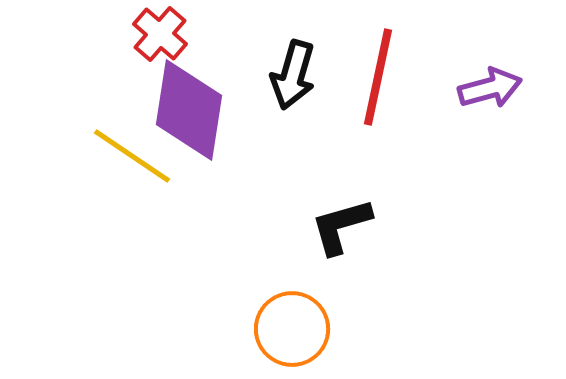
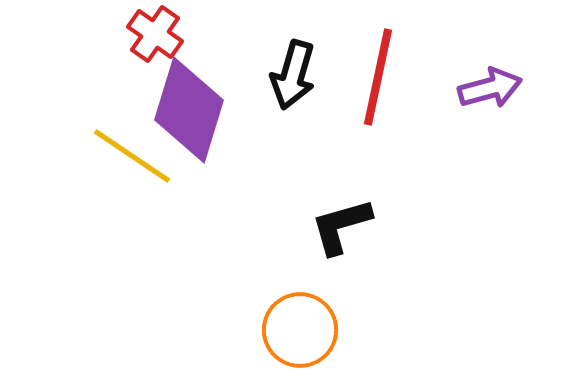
red cross: moved 5 px left; rotated 6 degrees counterclockwise
purple diamond: rotated 8 degrees clockwise
orange circle: moved 8 px right, 1 px down
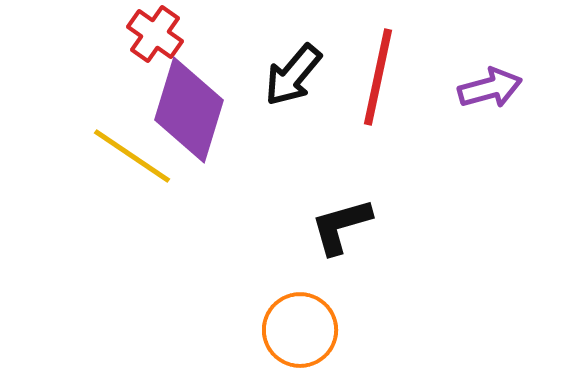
black arrow: rotated 24 degrees clockwise
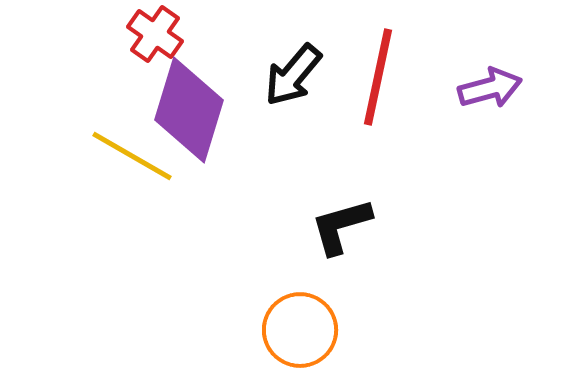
yellow line: rotated 4 degrees counterclockwise
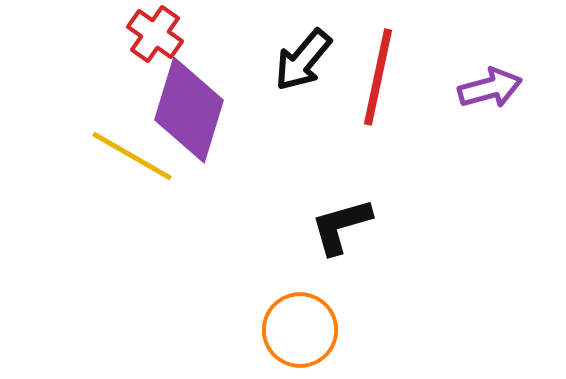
black arrow: moved 10 px right, 15 px up
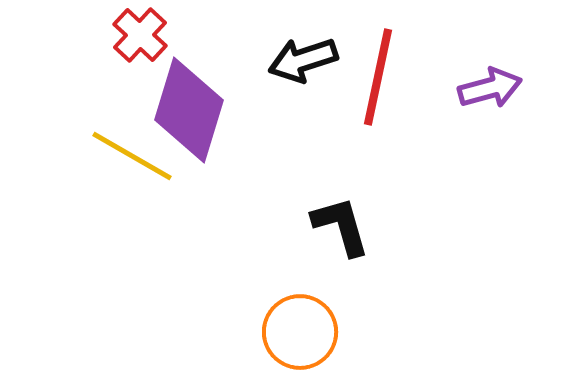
red cross: moved 15 px left, 1 px down; rotated 8 degrees clockwise
black arrow: rotated 32 degrees clockwise
black L-shape: rotated 90 degrees clockwise
orange circle: moved 2 px down
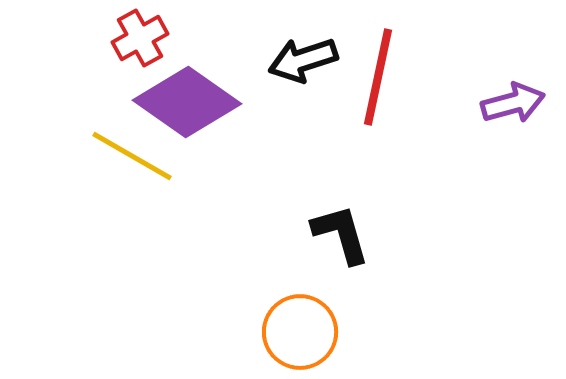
red cross: moved 3 px down; rotated 18 degrees clockwise
purple arrow: moved 23 px right, 15 px down
purple diamond: moved 2 px left, 8 px up; rotated 72 degrees counterclockwise
black L-shape: moved 8 px down
